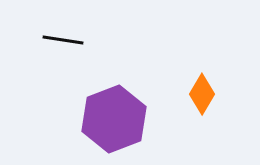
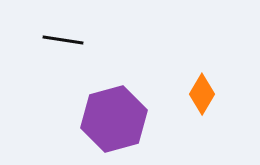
purple hexagon: rotated 6 degrees clockwise
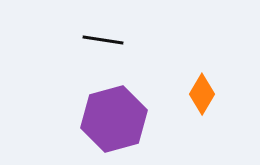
black line: moved 40 px right
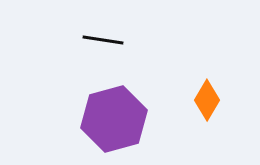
orange diamond: moved 5 px right, 6 px down
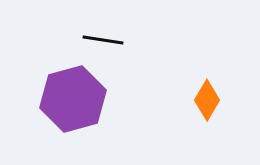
purple hexagon: moved 41 px left, 20 px up
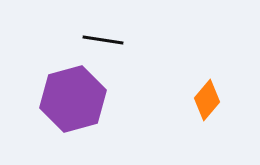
orange diamond: rotated 9 degrees clockwise
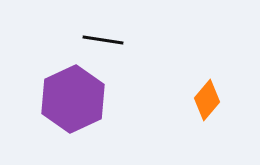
purple hexagon: rotated 10 degrees counterclockwise
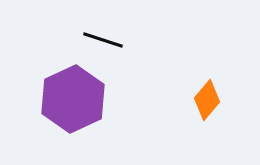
black line: rotated 9 degrees clockwise
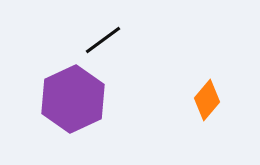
black line: rotated 54 degrees counterclockwise
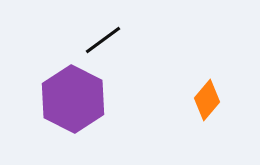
purple hexagon: rotated 8 degrees counterclockwise
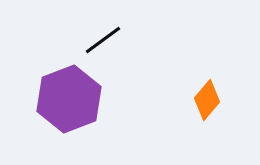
purple hexagon: moved 4 px left; rotated 12 degrees clockwise
